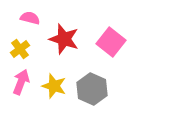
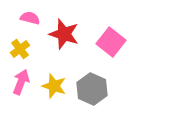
red star: moved 5 px up
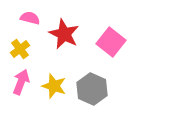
red star: rotated 8 degrees clockwise
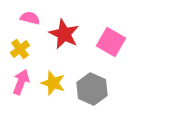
pink square: rotated 8 degrees counterclockwise
yellow star: moved 1 px left, 3 px up
